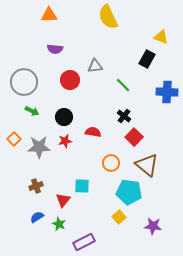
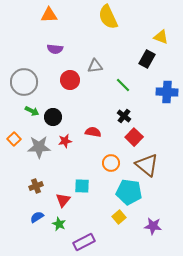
black circle: moved 11 px left
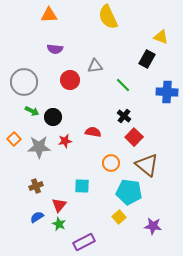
red triangle: moved 4 px left, 5 px down
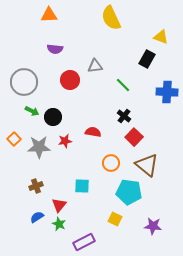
yellow semicircle: moved 3 px right, 1 px down
yellow square: moved 4 px left, 2 px down; rotated 24 degrees counterclockwise
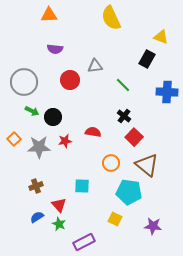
red triangle: rotated 21 degrees counterclockwise
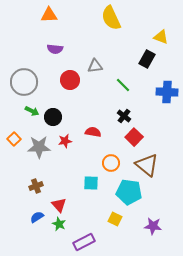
cyan square: moved 9 px right, 3 px up
